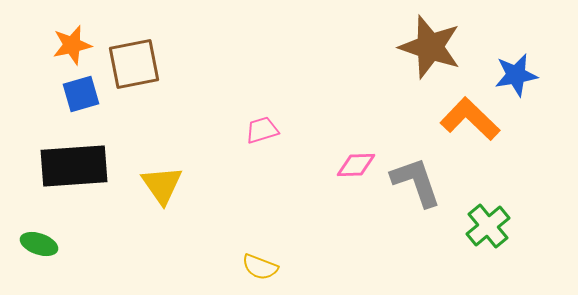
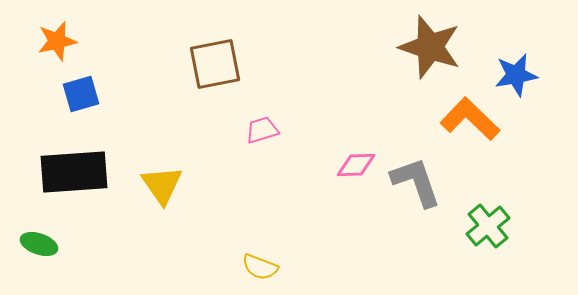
orange star: moved 15 px left, 4 px up
brown square: moved 81 px right
black rectangle: moved 6 px down
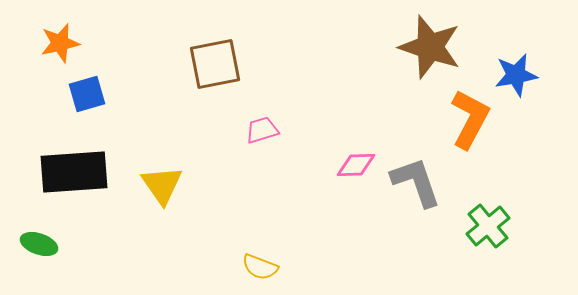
orange star: moved 3 px right, 2 px down
blue square: moved 6 px right
orange L-shape: rotated 74 degrees clockwise
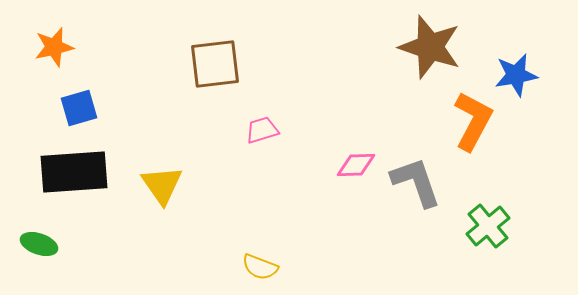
orange star: moved 6 px left, 4 px down
brown square: rotated 4 degrees clockwise
blue square: moved 8 px left, 14 px down
orange L-shape: moved 3 px right, 2 px down
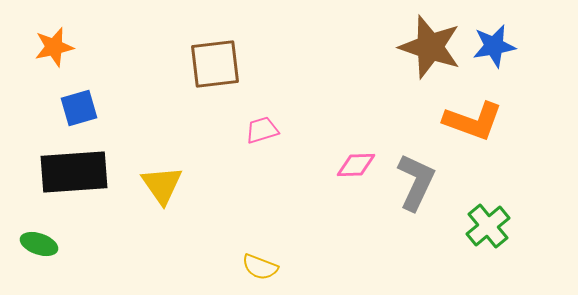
blue star: moved 22 px left, 29 px up
orange L-shape: rotated 82 degrees clockwise
gray L-shape: rotated 44 degrees clockwise
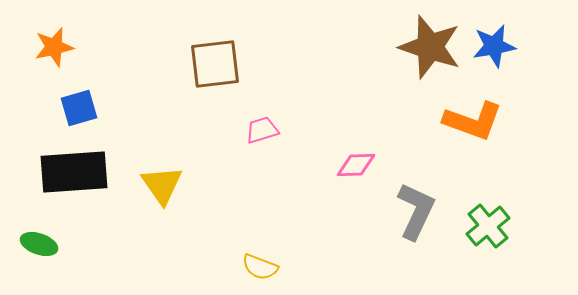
gray L-shape: moved 29 px down
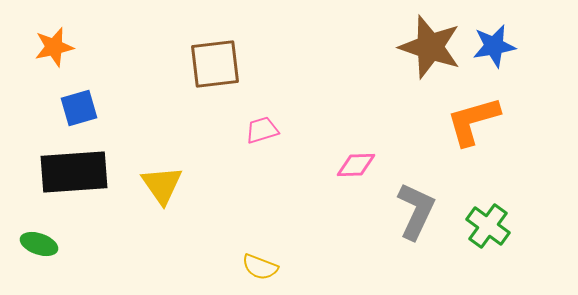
orange L-shape: rotated 144 degrees clockwise
green cross: rotated 15 degrees counterclockwise
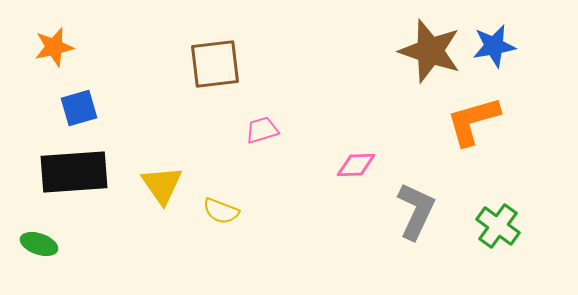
brown star: moved 4 px down
green cross: moved 10 px right
yellow semicircle: moved 39 px left, 56 px up
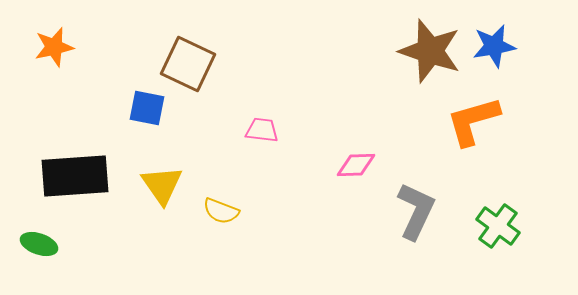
brown square: moved 27 px left; rotated 32 degrees clockwise
blue square: moved 68 px right; rotated 27 degrees clockwise
pink trapezoid: rotated 24 degrees clockwise
black rectangle: moved 1 px right, 4 px down
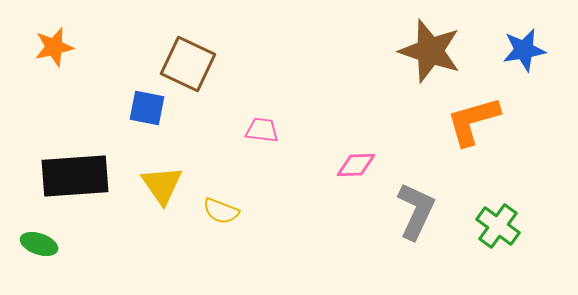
blue star: moved 30 px right, 4 px down
